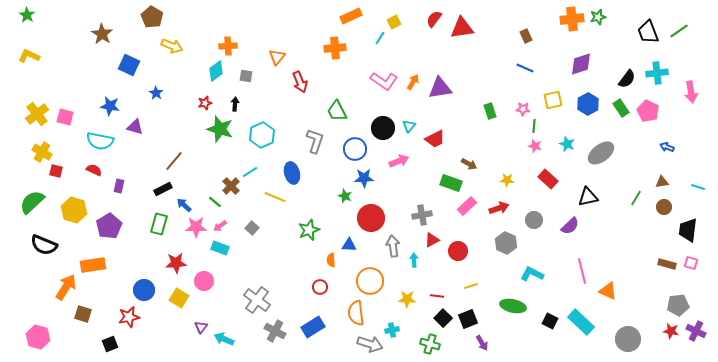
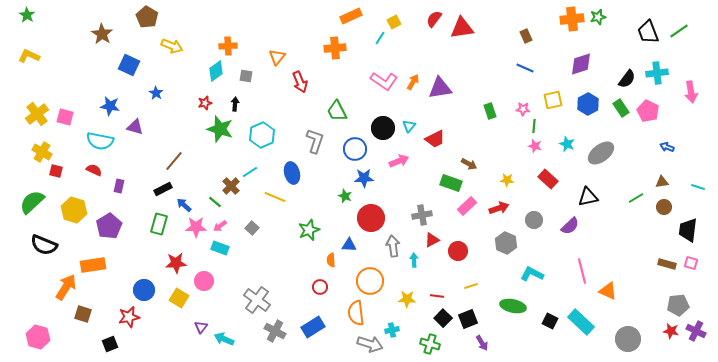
brown pentagon at (152, 17): moved 5 px left
green line at (636, 198): rotated 28 degrees clockwise
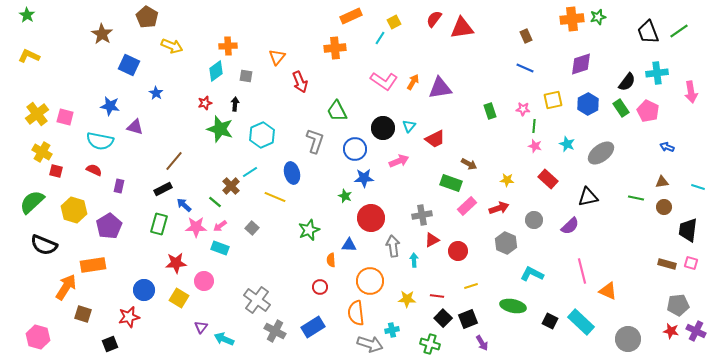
black semicircle at (627, 79): moved 3 px down
green line at (636, 198): rotated 42 degrees clockwise
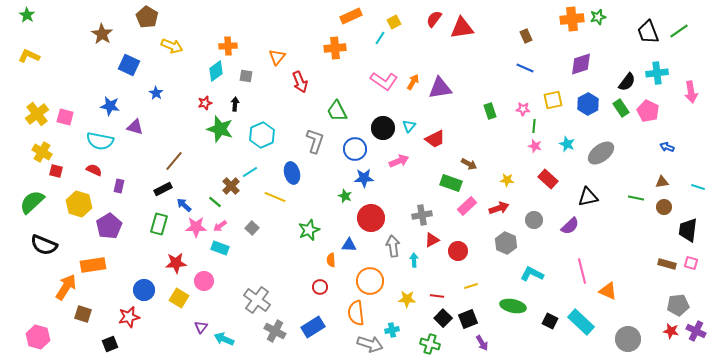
yellow hexagon at (74, 210): moved 5 px right, 6 px up
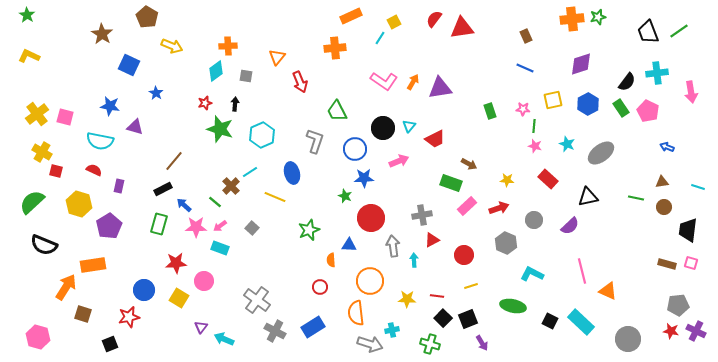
red circle at (458, 251): moved 6 px right, 4 px down
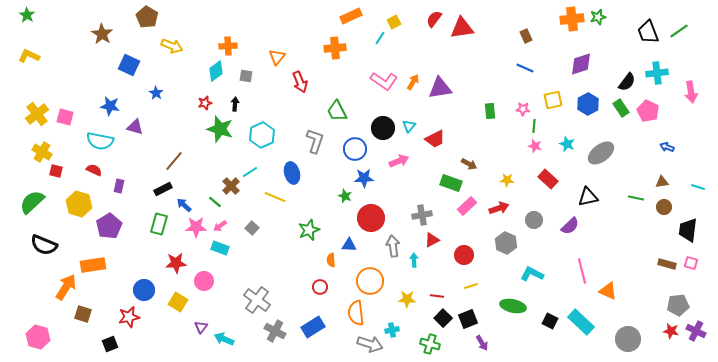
green rectangle at (490, 111): rotated 14 degrees clockwise
yellow square at (179, 298): moved 1 px left, 4 px down
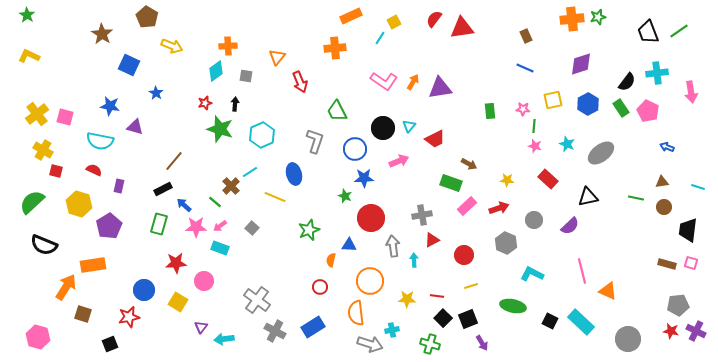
yellow cross at (42, 152): moved 1 px right, 2 px up
blue ellipse at (292, 173): moved 2 px right, 1 px down
orange semicircle at (331, 260): rotated 16 degrees clockwise
cyan arrow at (224, 339): rotated 30 degrees counterclockwise
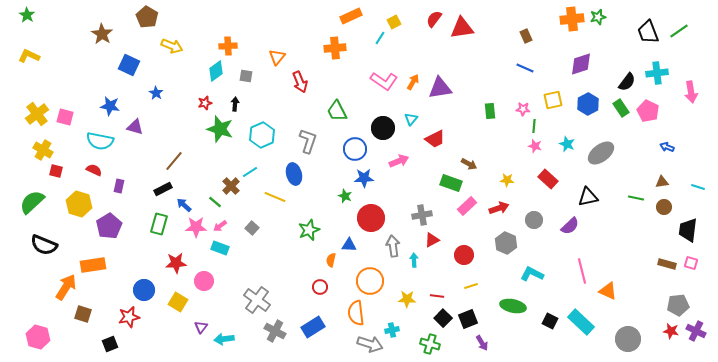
cyan triangle at (409, 126): moved 2 px right, 7 px up
gray L-shape at (315, 141): moved 7 px left
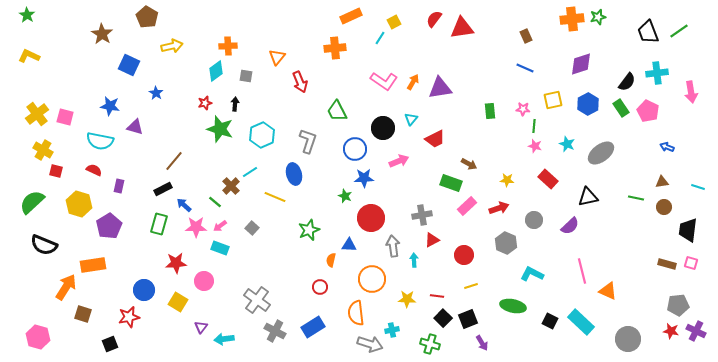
yellow arrow at (172, 46): rotated 35 degrees counterclockwise
orange circle at (370, 281): moved 2 px right, 2 px up
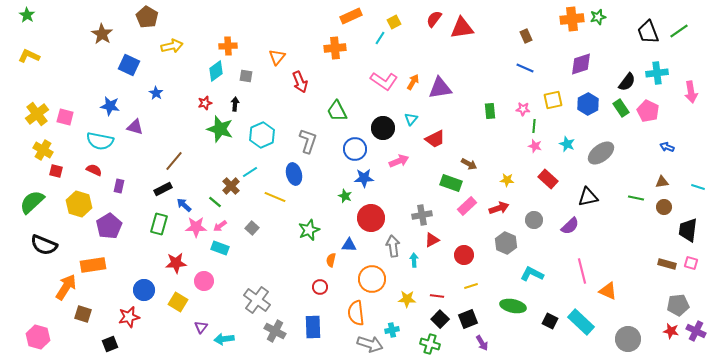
black square at (443, 318): moved 3 px left, 1 px down
blue rectangle at (313, 327): rotated 60 degrees counterclockwise
